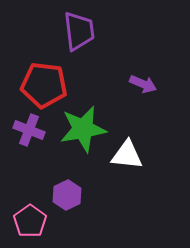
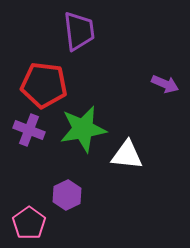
purple arrow: moved 22 px right
pink pentagon: moved 1 px left, 2 px down
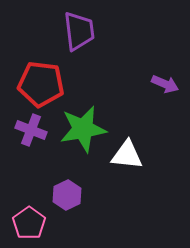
red pentagon: moved 3 px left, 1 px up
purple cross: moved 2 px right
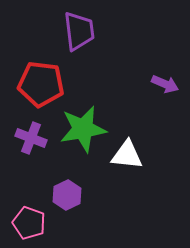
purple cross: moved 8 px down
pink pentagon: rotated 16 degrees counterclockwise
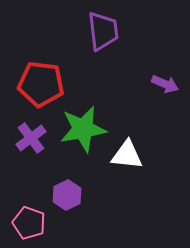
purple trapezoid: moved 24 px right
purple cross: rotated 32 degrees clockwise
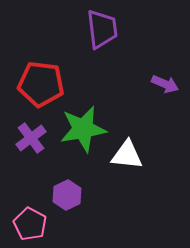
purple trapezoid: moved 1 px left, 2 px up
pink pentagon: moved 1 px right, 1 px down; rotated 8 degrees clockwise
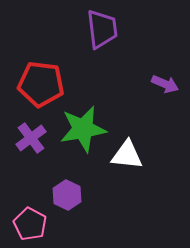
purple hexagon: rotated 8 degrees counterclockwise
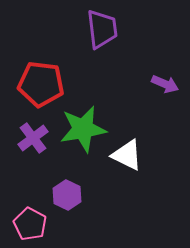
purple cross: moved 2 px right
white triangle: rotated 20 degrees clockwise
